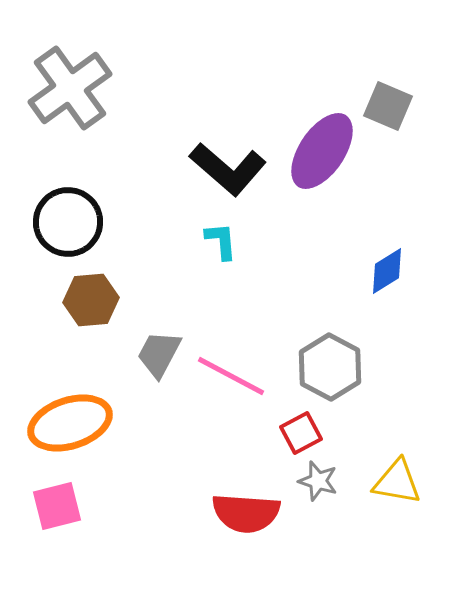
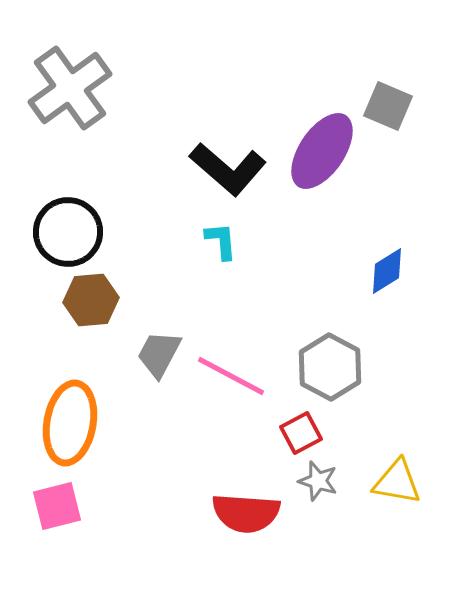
black circle: moved 10 px down
orange ellipse: rotated 62 degrees counterclockwise
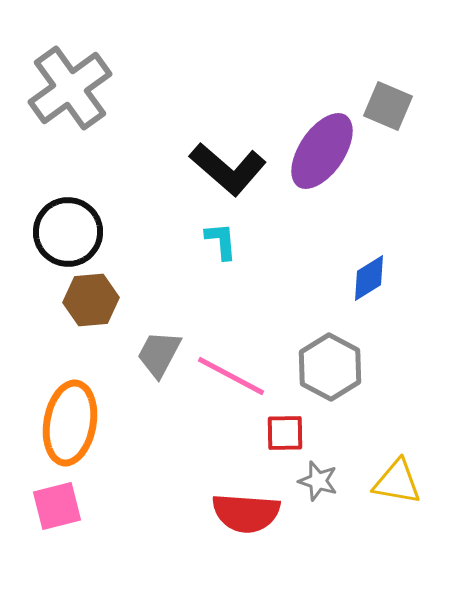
blue diamond: moved 18 px left, 7 px down
red square: moved 16 px left; rotated 27 degrees clockwise
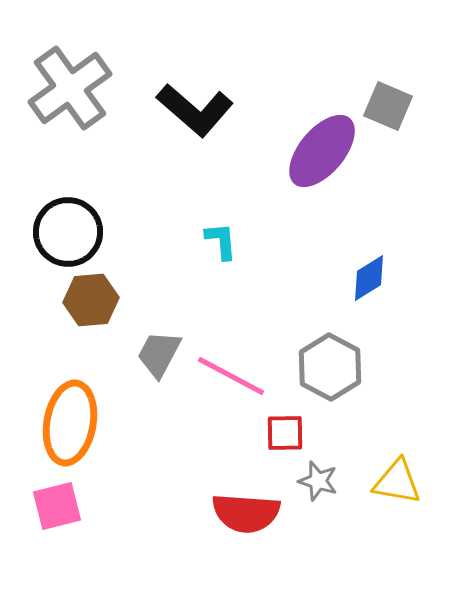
purple ellipse: rotated 6 degrees clockwise
black L-shape: moved 33 px left, 59 px up
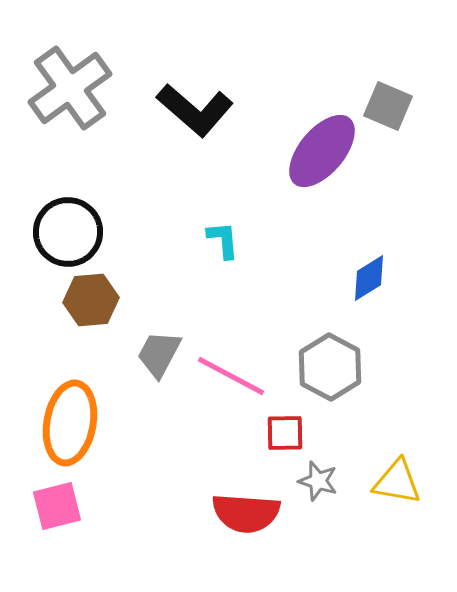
cyan L-shape: moved 2 px right, 1 px up
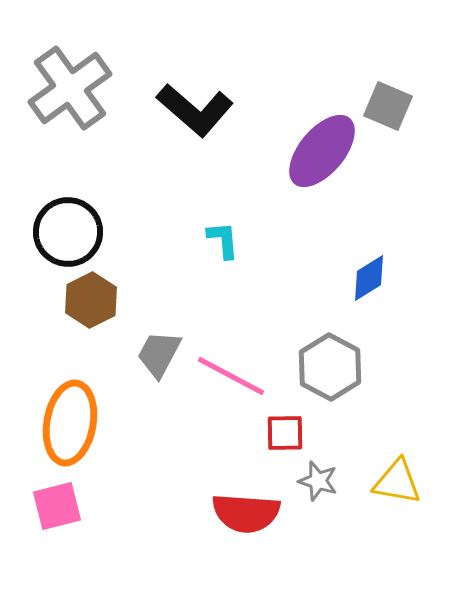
brown hexagon: rotated 22 degrees counterclockwise
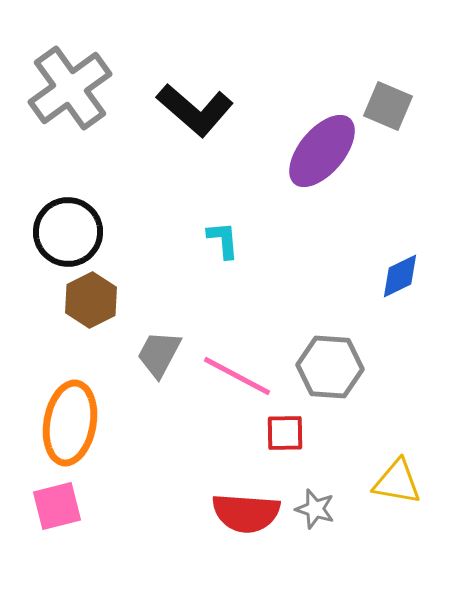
blue diamond: moved 31 px right, 2 px up; rotated 6 degrees clockwise
gray hexagon: rotated 24 degrees counterclockwise
pink line: moved 6 px right
gray star: moved 3 px left, 28 px down
